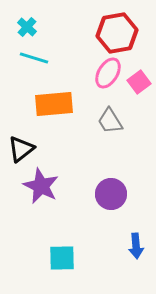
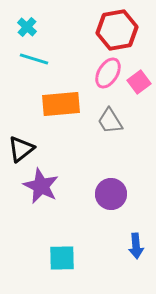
red hexagon: moved 3 px up
cyan line: moved 1 px down
orange rectangle: moved 7 px right
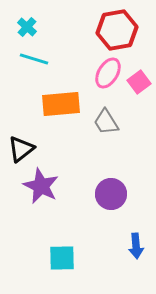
gray trapezoid: moved 4 px left, 1 px down
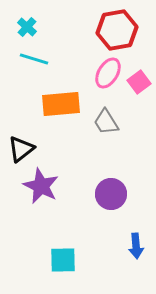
cyan square: moved 1 px right, 2 px down
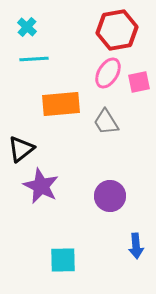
cyan line: rotated 20 degrees counterclockwise
pink square: rotated 25 degrees clockwise
purple circle: moved 1 px left, 2 px down
